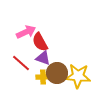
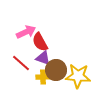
brown circle: moved 1 px left, 3 px up
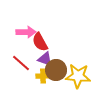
pink arrow: rotated 24 degrees clockwise
purple triangle: moved 2 px right, 1 px down
yellow cross: moved 1 px up
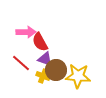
yellow cross: rotated 24 degrees clockwise
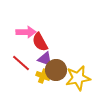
yellow star: moved 2 px down; rotated 15 degrees counterclockwise
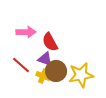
red semicircle: moved 10 px right
red line: moved 2 px down
brown circle: moved 1 px down
yellow star: moved 3 px right, 3 px up
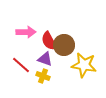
red semicircle: moved 1 px left, 1 px up
brown circle: moved 8 px right, 26 px up
yellow star: moved 3 px right, 10 px up; rotated 20 degrees clockwise
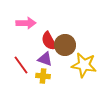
pink arrow: moved 9 px up
brown circle: moved 1 px right
red line: rotated 12 degrees clockwise
yellow cross: rotated 16 degrees counterclockwise
